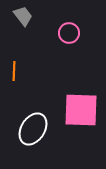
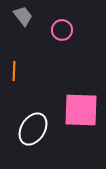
pink circle: moved 7 px left, 3 px up
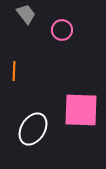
gray trapezoid: moved 3 px right, 2 px up
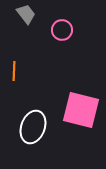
pink square: rotated 12 degrees clockwise
white ellipse: moved 2 px up; rotated 12 degrees counterclockwise
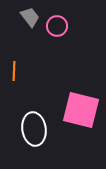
gray trapezoid: moved 4 px right, 3 px down
pink circle: moved 5 px left, 4 px up
white ellipse: moved 1 px right, 2 px down; rotated 28 degrees counterclockwise
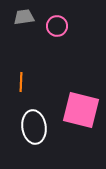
gray trapezoid: moved 6 px left; rotated 60 degrees counterclockwise
orange line: moved 7 px right, 11 px down
white ellipse: moved 2 px up
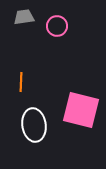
white ellipse: moved 2 px up
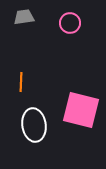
pink circle: moved 13 px right, 3 px up
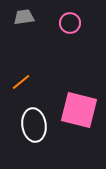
orange line: rotated 48 degrees clockwise
pink square: moved 2 px left
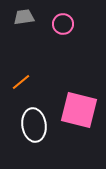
pink circle: moved 7 px left, 1 px down
